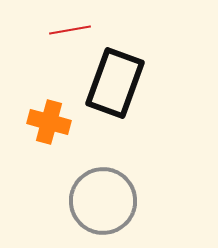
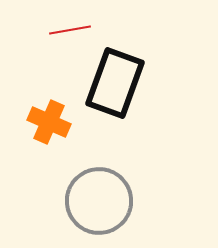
orange cross: rotated 9 degrees clockwise
gray circle: moved 4 px left
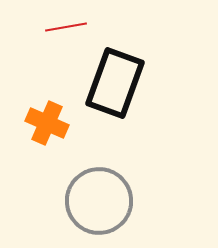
red line: moved 4 px left, 3 px up
orange cross: moved 2 px left, 1 px down
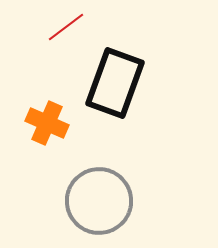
red line: rotated 27 degrees counterclockwise
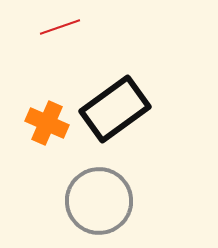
red line: moved 6 px left; rotated 18 degrees clockwise
black rectangle: moved 26 px down; rotated 34 degrees clockwise
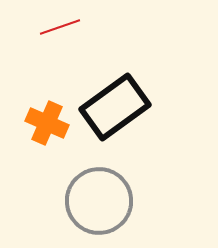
black rectangle: moved 2 px up
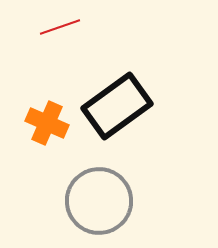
black rectangle: moved 2 px right, 1 px up
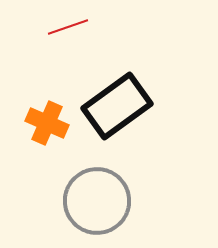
red line: moved 8 px right
gray circle: moved 2 px left
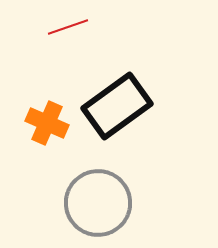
gray circle: moved 1 px right, 2 px down
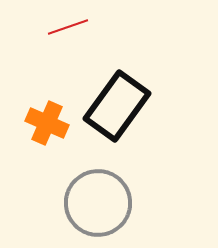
black rectangle: rotated 18 degrees counterclockwise
